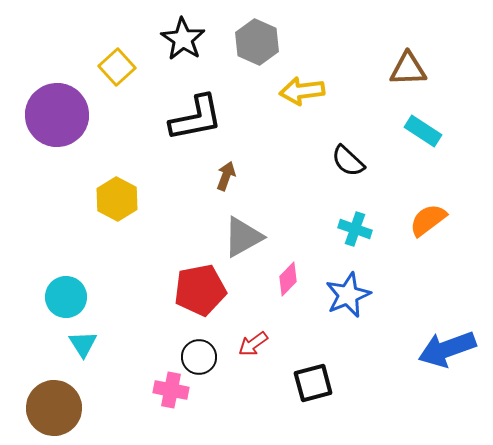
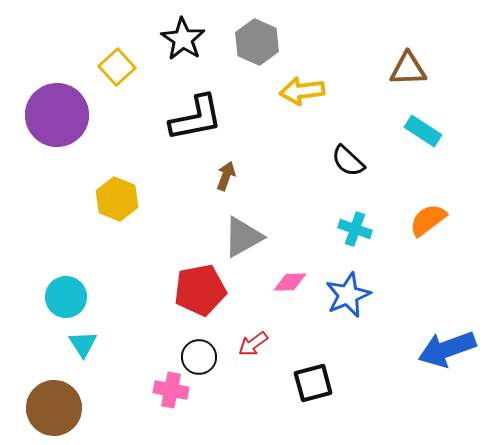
yellow hexagon: rotated 6 degrees counterclockwise
pink diamond: moved 2 px right, 3 px down; rotated 44 degrees clockwise
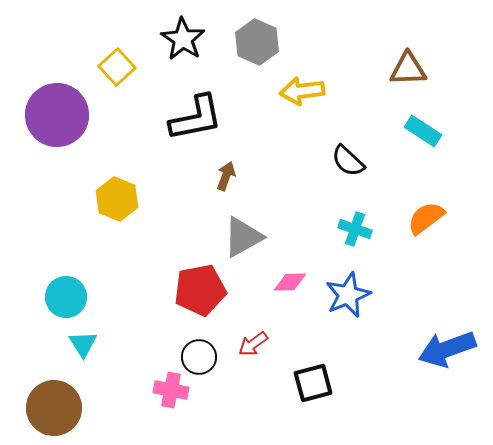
orange semicircle: moved 2 px left, 2 px up
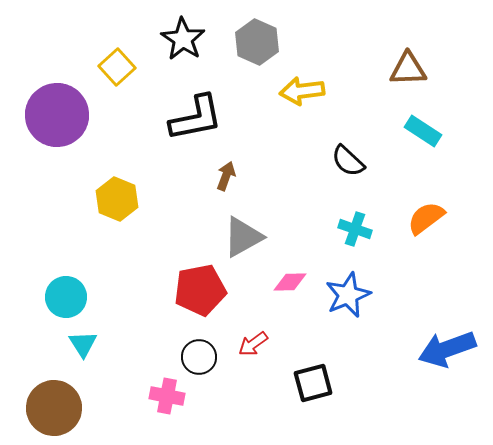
pink cross: moved 4 px left, 6 px down
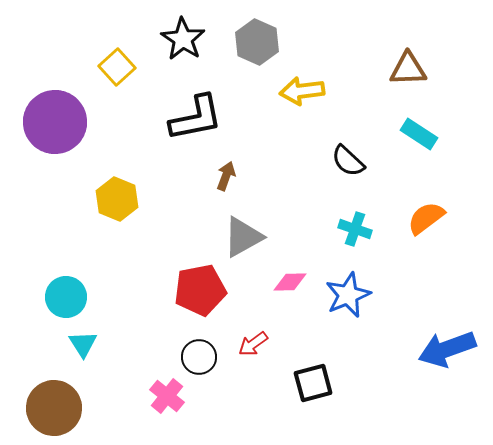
purple circle: moved 2 px left, 7 px down
cyan rectangle: moved 4 px left, 3 px down
pink cross: rotated 28 degrees clockwise
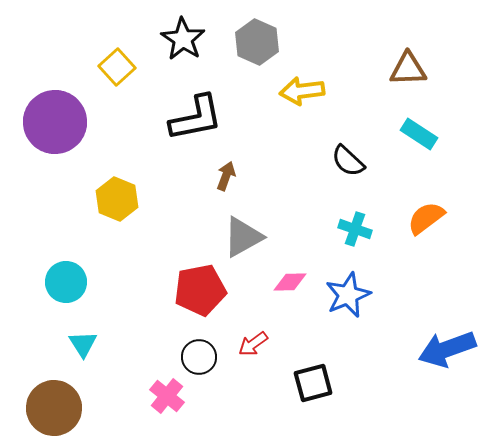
cyan circle: moved 15 px up
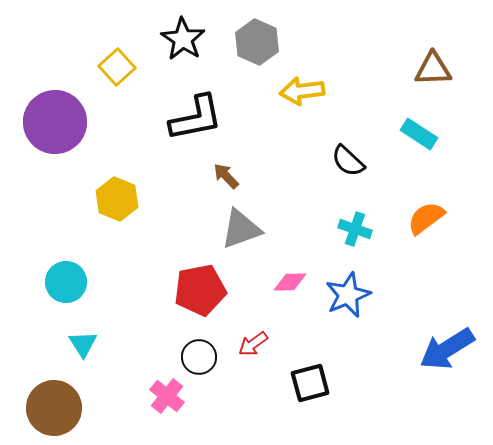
brown triangle: moved 25 px right
brown arrow: rotated 64 degrees counterclockwise
gray triangle: moved 2 px left, 8 px up; rotated 9 degrees clockwise
blue arrow: rotated 12 degrees counterclockwise
black square: moved 3 px left
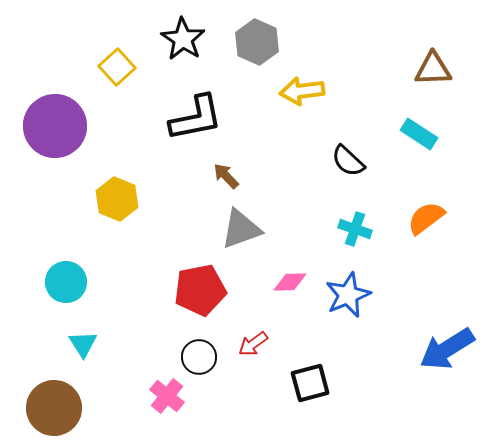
purple circle: moved 4 px down
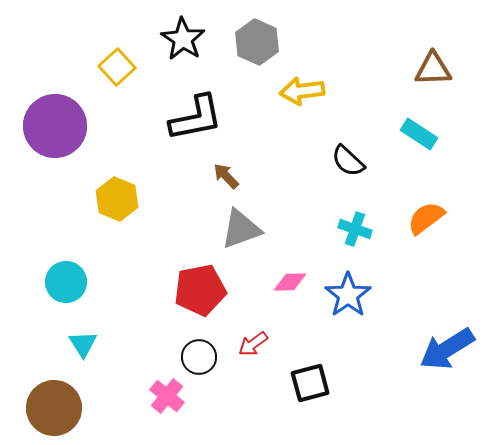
blue star: rotated 12 degrees counterclockwise
